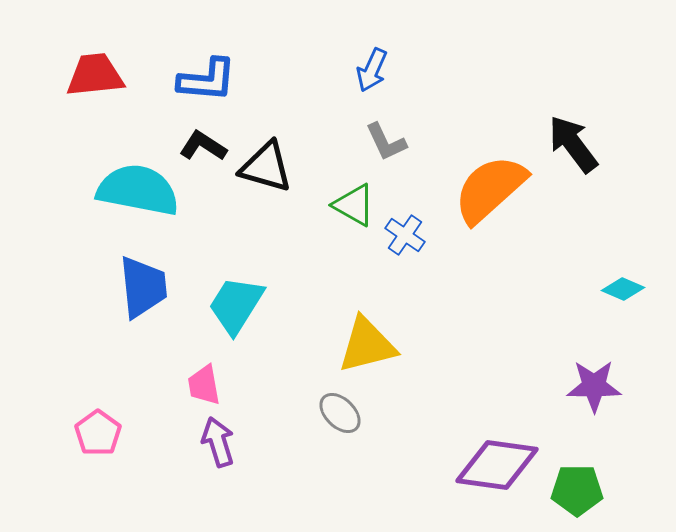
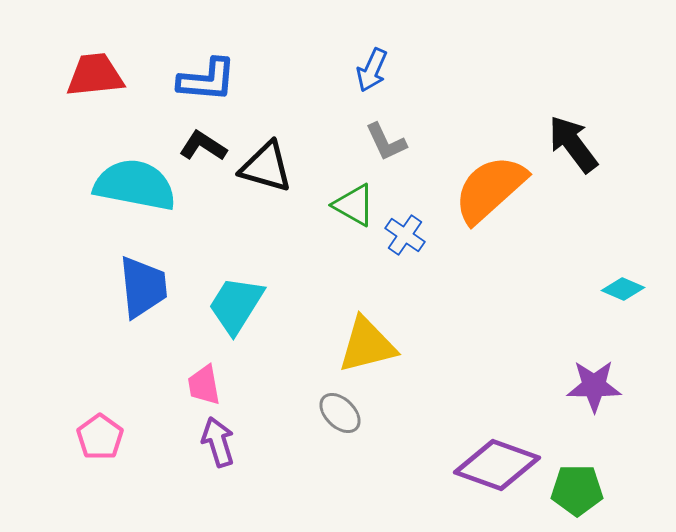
cyan semicircle: moved 3 px left, 5 px up
pink pentagon: moved 2 px right, 4 px down
purple diamond: rotated 12 degrees clockwise
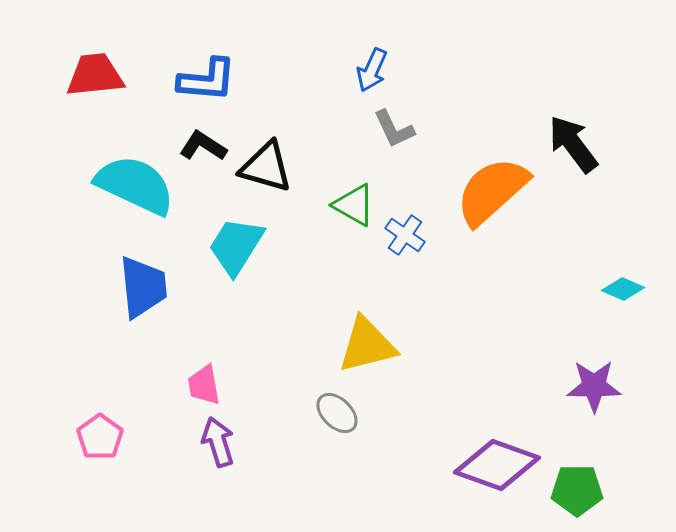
gray L-shape: moved 8 px right, 13 px up
cyan semicircle: rotated 14 degrees clockwise
orange semicircle: moved 2 px right, 2 px down
cyan trapezoid: moved 59 px up
gray ellipse: moved 3 px left
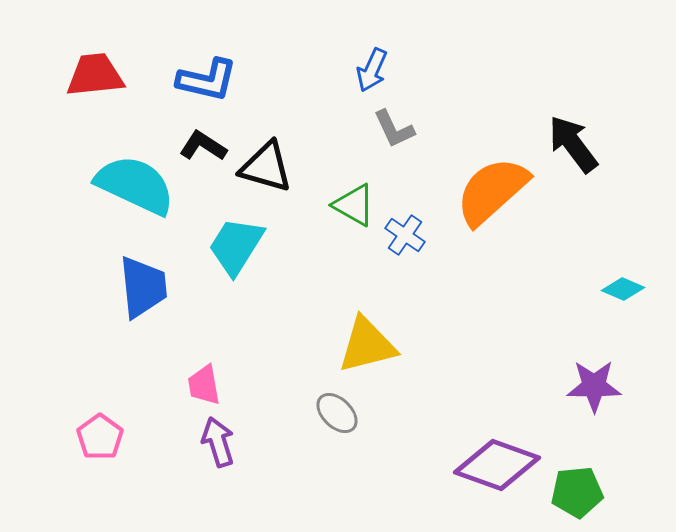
blue L-shape: rotated 8 degrees clockwise
green pentagon: moved 2 px down; rotated 6 degrees counterclockwise
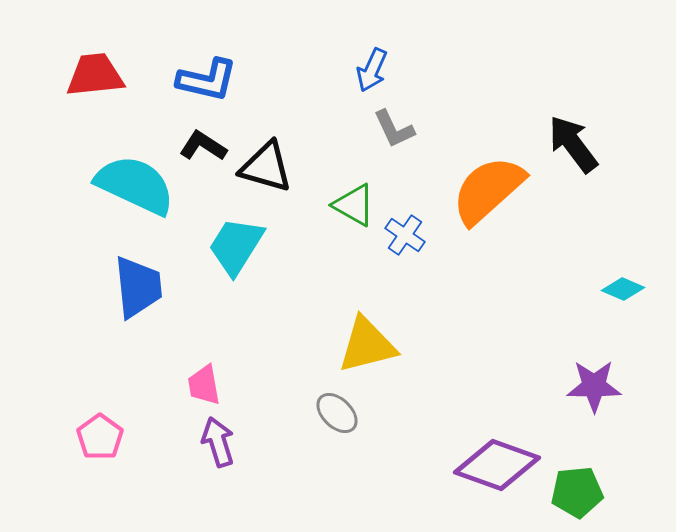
orange semicircle: moved 4 px left, 1 px up
blue trapezoid: moved 5 px left
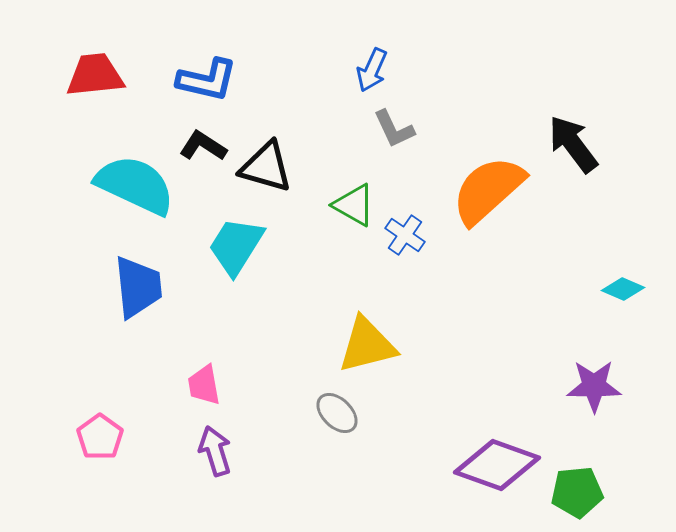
purple arrow: moved 3 px left, 9 px down
